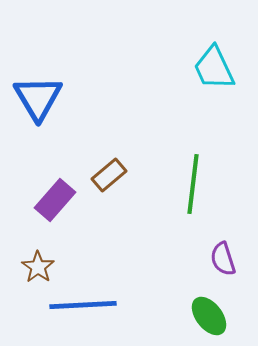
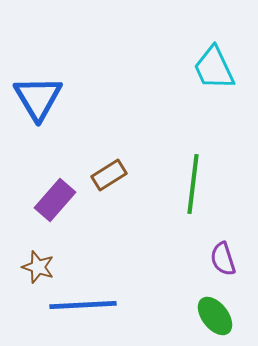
brown rectangle: rotated 8 degrees clockwise
brown star: rotated 16 degrees counterclockwise
green ellipse: moved 6 px right
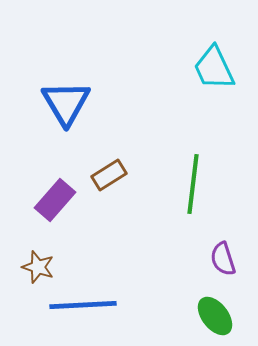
blue triangle: moved 28 px right, 5 px down
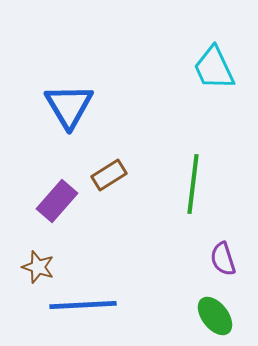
blue triangle: moved 3 px right, 3 px down
purple rectangle: moved 2 px right, 1 px down
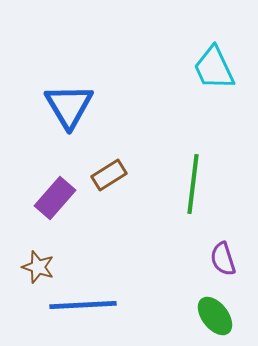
purple rectangle: moved 2 px left, 3 px up
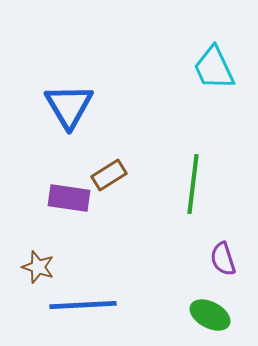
purple rectangle: moved 14 px right; rotated 57 degrees clockwise
green ellipse: moved 5 px left, 1 px up; rotated 24 degrees counterclockwise
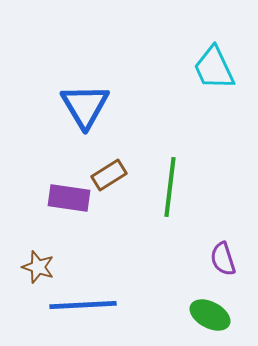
blue triangle: moved 16 px right
green line: moved 23 px left, 3 px down
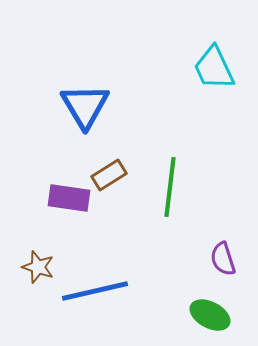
blue line: moved 12 px right, 14 px up; rotated 10 degrees counterclockwise
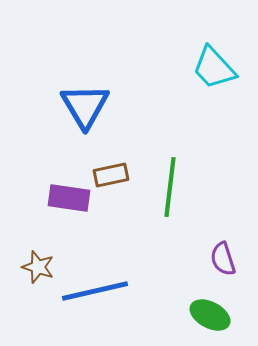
cyan trapezoid: rotated 18 degrees counterclockwise
brown rectangle: moved 2 px right; rotated 20 degrees clockwise
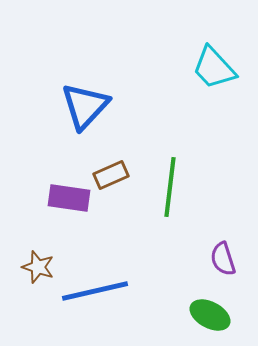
blue triangle: rotated 14 degrees clockwise
brown rectangle: rotated 12 degrees counterclockwise
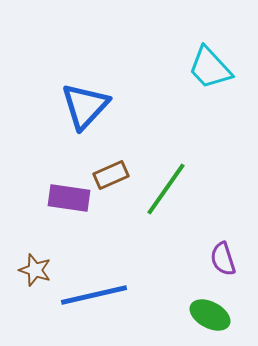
cyan trapezoid: moved 4 px left
green line: moved 4 px left, 2 px down; rotated 28 degrees clockwise
brown star: moved 3 px left, 3 px down
blue line: moved 1 px left, 4 px down
